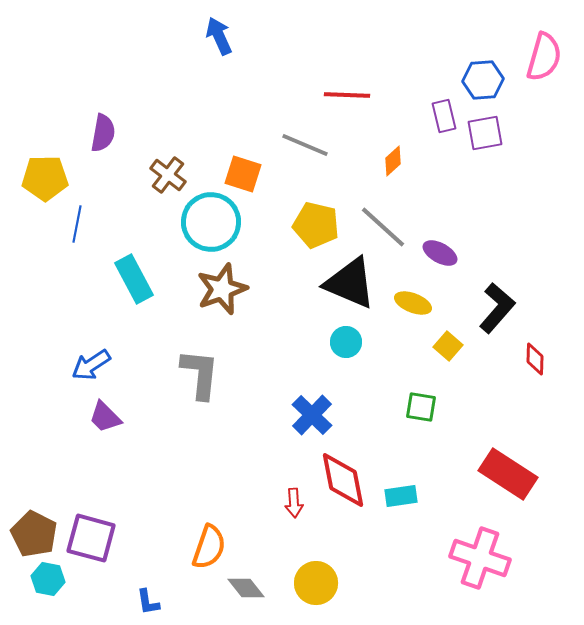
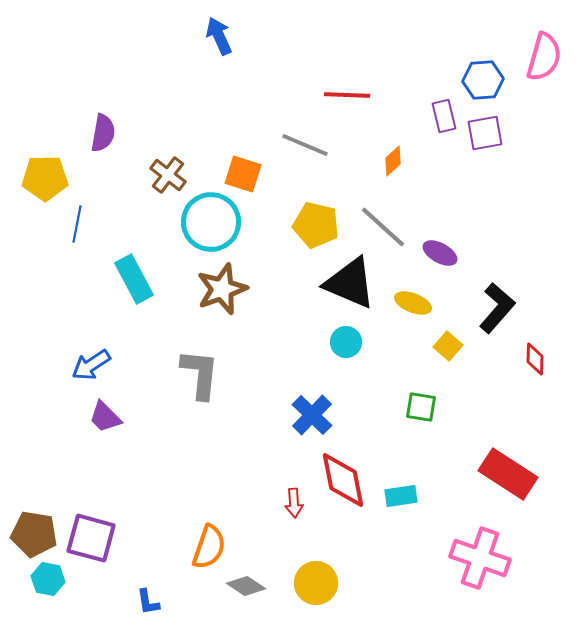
brown pentagon at (34, 534): rotated 18 degrees counterclockwise
gray diamond at (246, 588): moved 2 px up; rotated 18 degrees counterclockwise
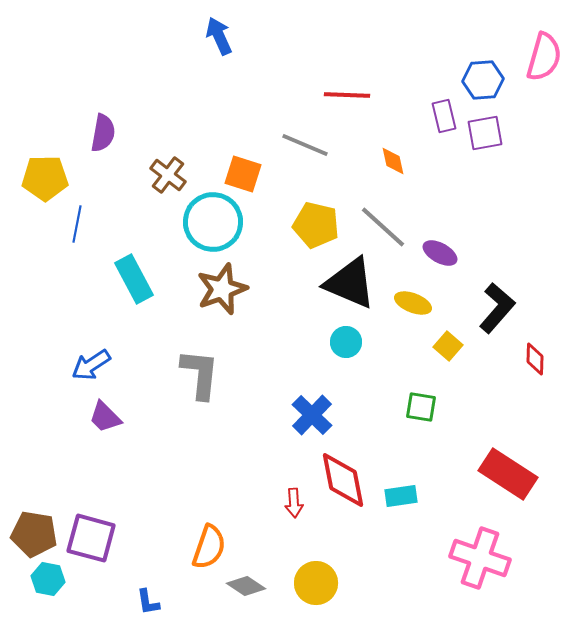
orange diamond at (393, 161): rotated 60 degrees counterclockwise
cyan circle at (211, 222): moved 2 px right
